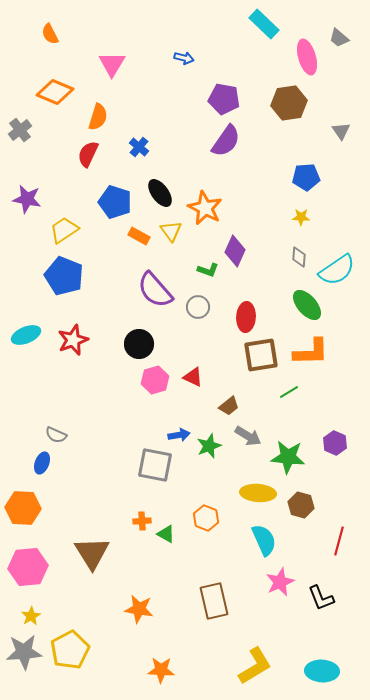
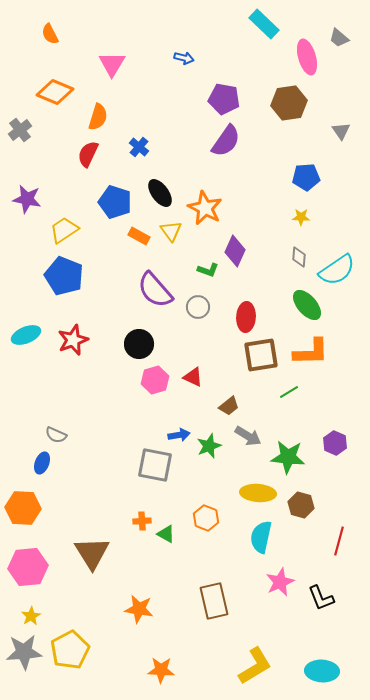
cyan semicircle at (264, 540): moved 3 px left, 3 px up; rotated 144 degrees counterclockwise
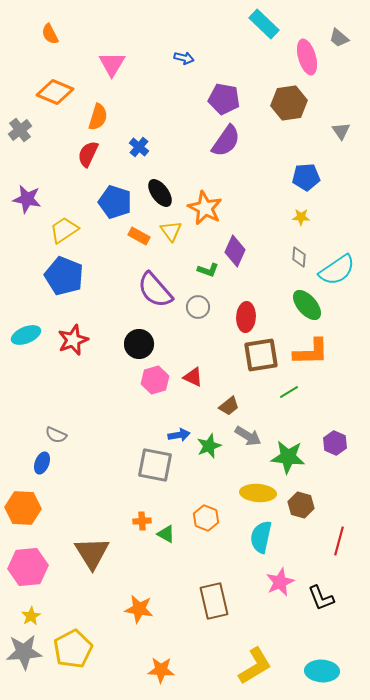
yellow pentagon at (70, 650): moved 3 px right, 1 px up
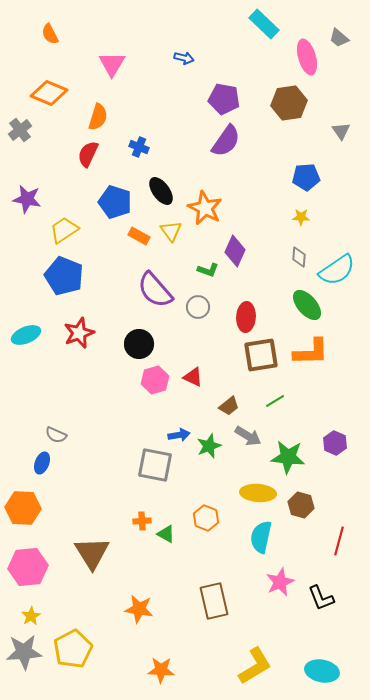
orange diamond at (55, 92): moved 6 px left, 1 px down
blue cross at (139, 147): rotated 18 degrees counterclockwise
black ellipse at (160, 193): moved 1 px right, 2 px up
red star at (73, 340): moved 6 px right, 7 px up
green line at (289, 392): moved 14 px left, 9 px down
cyan ellipse at (322, 671): rotated 8 degrees clockwise
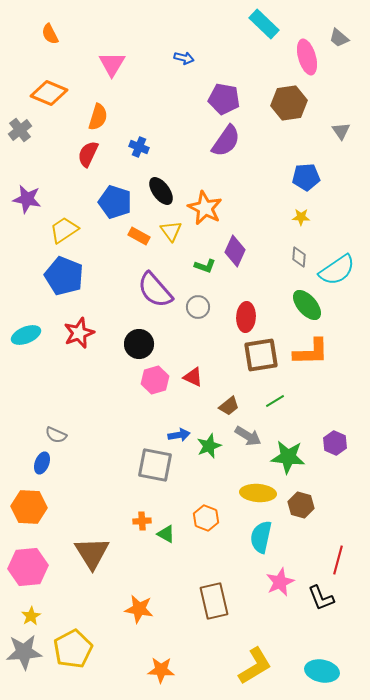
green L-shape at (208, 270): moved 3 px left, 4 px up
orange hexagon at (23, 508): moved 6 px right, 1 px up
red line at (339, 541): moved 1 px left, 19 px down
